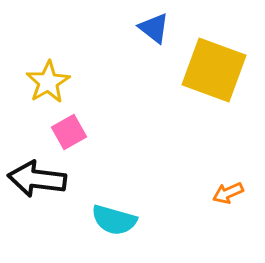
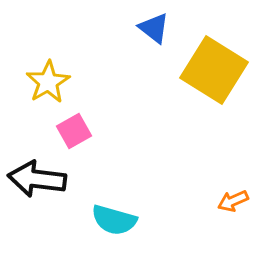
yellow square: rotated 12 degrees clockwise
pink square: moved 5 px right, 1 px up
orange arrow: moved 5 px right, 8 px down
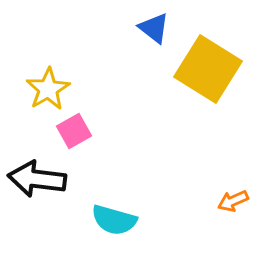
yellow square: moved 6 px left, 1 px up
yellow star: moved 7 px down
